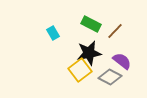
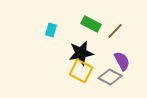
cyan rectangle: moved 2 px left, 3 px up; rotated 48 degrees clockwise
black star: moved 8 px left
purple semicircle: rotated 24 degrees clockwise
yellow square: moved 1 px right, 1 px down; rotated 25 degrees counterclockwise
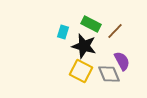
cyan rectangle: moved 12 px right, 2 px down
black star: moved 3 px right, 7 px up; rotated 25 degrees clockwise
gray diamond: moved 1 px left, 3 px up; rotated 40 degrees clockwise
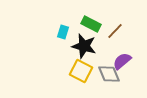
purple semicircle: rotated 102 degrees counterclockwise
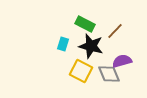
green rectangle: moved 6 px left
cyan rectangle: moved 12 px down
black star: moved 7 px right
purple semicircle: rotated 24 degrees clockwise
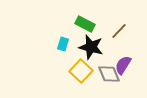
brown line: moved 4 px right
black star: moved 1 px down
purple semicircle: moved 1 px right, 4 px down; rotated 42 degrees counterclockwise
yellow square: rotated 15 degrees clockwise
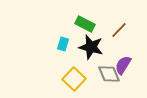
brown line: moved 1 px up
yellow square: moved 7 px left, 8 px down
